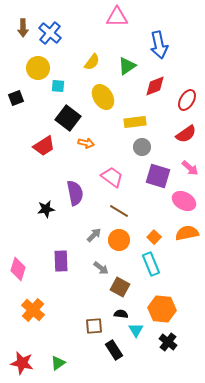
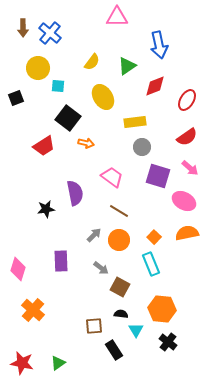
red semicircle at (186, 134): moved 1 px right, 3 px down
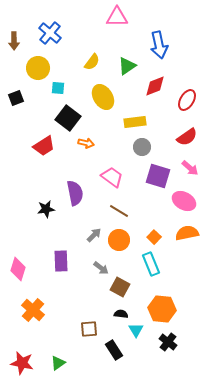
brown arrow at (23, 28): moved 9 px left, 13 px down
cyan square at (58, 86): moved 2 px down
brown square at (94, 326): moved 5 px left, 3 px down
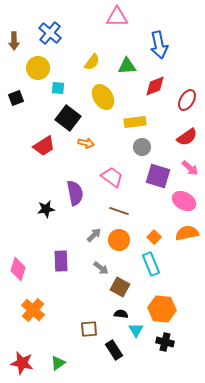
green triangle at (127, 66): rotated 30 degrees clockwise
brown line at (119, 211): rotated 12 degrees counterclockwise
black cross at (168, 342): moved 3 px left; rotated 24 degrees counterclockwise
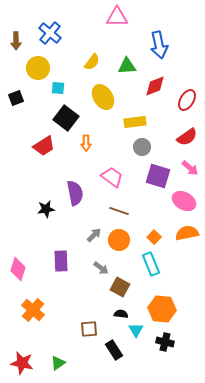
brown arrow at (14, 41): moved 2 px right
black square at (68, 118): moved 2 px left
orange arrow at (86, 143): rotated 77 degrees clockwise
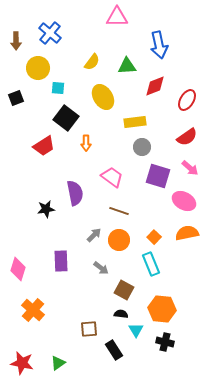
brown square at (120, 287): moved 4 px right, 3 px down
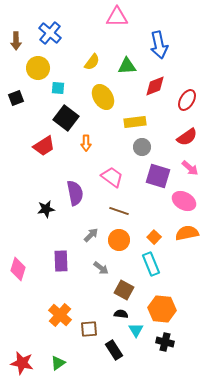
gray arrow at (94, 235): moved 3 px left
orange cross at (33, 310): moved 27 px right, 5 px down
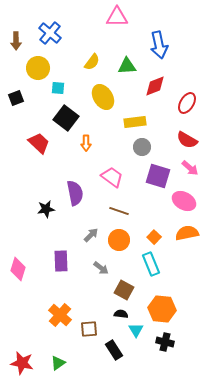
red ellipse at (187, 100): moved 3 px down
red semicircle at (187, 137): moved 3 px down; rotated 65 degrees clockwise
red trapezoid at (44, 146): moved 5 px left, 3 px up; rotated 105 degrees counterclockwise
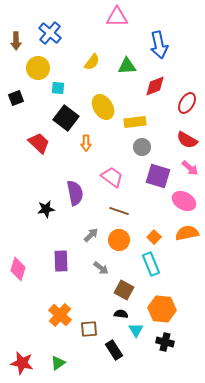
yellow ellipse at (103, 97): moved 10 px down
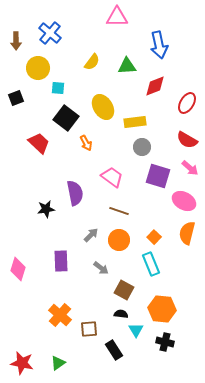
orange arrow at (86, 143): rotated 28 degrees counterclockwise
orange semicircle at (187, 233): rotated 65 degrees counterclockwise
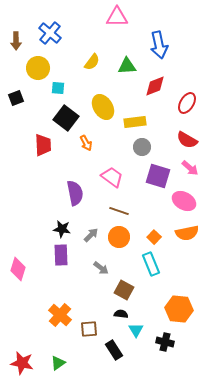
red trapezoid at (39, 143): moved 4 px right, 2 px down; rotated 45 degrees clockwise
black star at (46, 209): moved 16 px right, 20 px down; rotated 18 degrees clockwise
orange semicircle at (187, 233): rotated 115 degrees counterclockwise
orange circle at (119, 240): moved 3 px up
purple rectangle at (61, 261): moved 6 px up
orange hexagon at (162, 309): moved 17 px right
